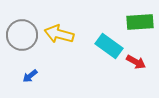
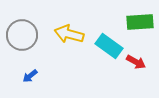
yellow arrow: moved 10 px right
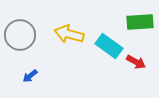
gray circle: moved 2 px left
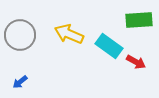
green rectangle: moved 1 px left, 2 px up
yellow arrow: rotated 8 degrees clockwise
blue arrow: moved 10 px left, 6 px down
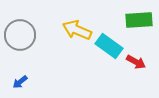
yellow arrow: moved 8 px right, 4 px up
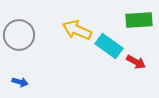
gray circle: moved 1 px left
blue arrow: rotated 126 degrees counterclockwise
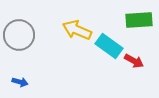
red arrow: moved 2 px left, 1 px up
